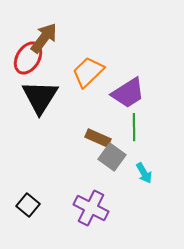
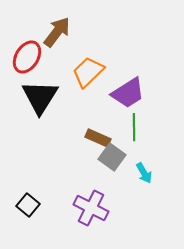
brown arrow: moved 13 px right, 6 px up
red ellipse: moved 1 px left, 1 px up
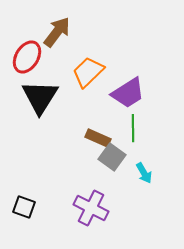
green line: moved 1 px left, 1 px down
black square: moved 4 px left, 2 px down; rotated 20 degrees counterclockwise
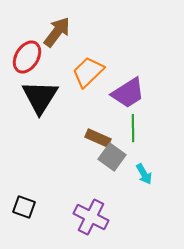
cyan arrow: moved 1 px down
purple cross: moved 9 px down
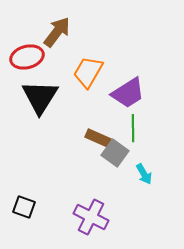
red ellipse: rotated 44 degrees clockwise
orange trapezoid: rotated 16 degrees counterclockwise
gray square: moved 3 px right, 4 px up
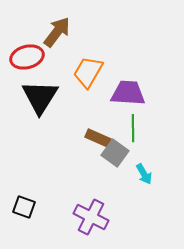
purple trapezoid: rotated 144 degrees counterclockwise
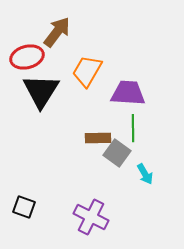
orange trapezoid: moved 1 px left, 1 px up
black triangle: moved 1 px right, 6 px up
brown rectangle: rotated 25 degrees counterclockwise
gray square: moved 2 px right
cyan arrow: moved 1 px right
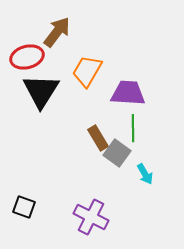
brown rectangle: rotated 60 degrees clockwise
